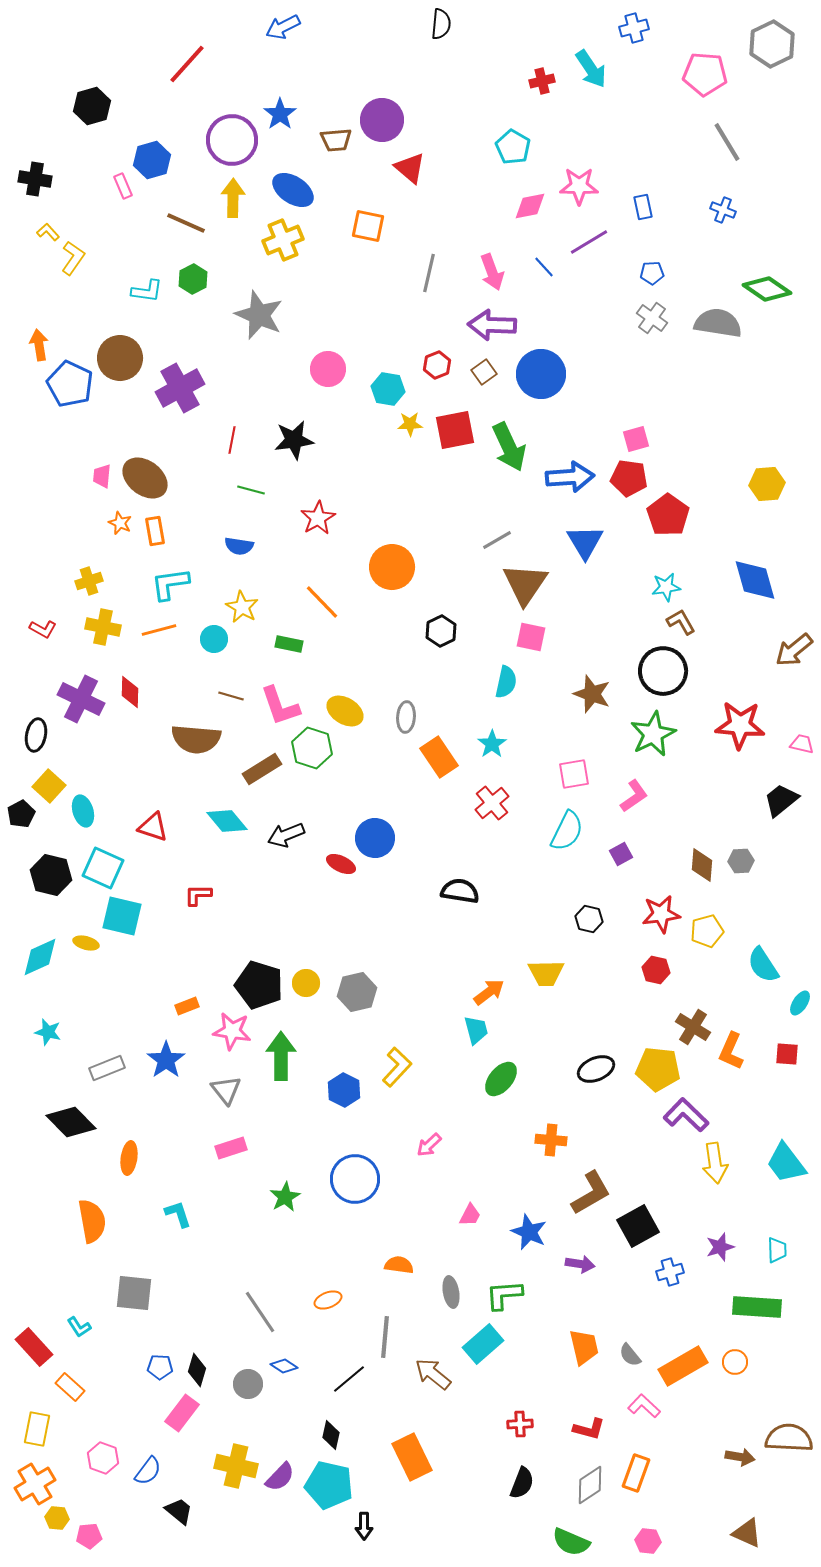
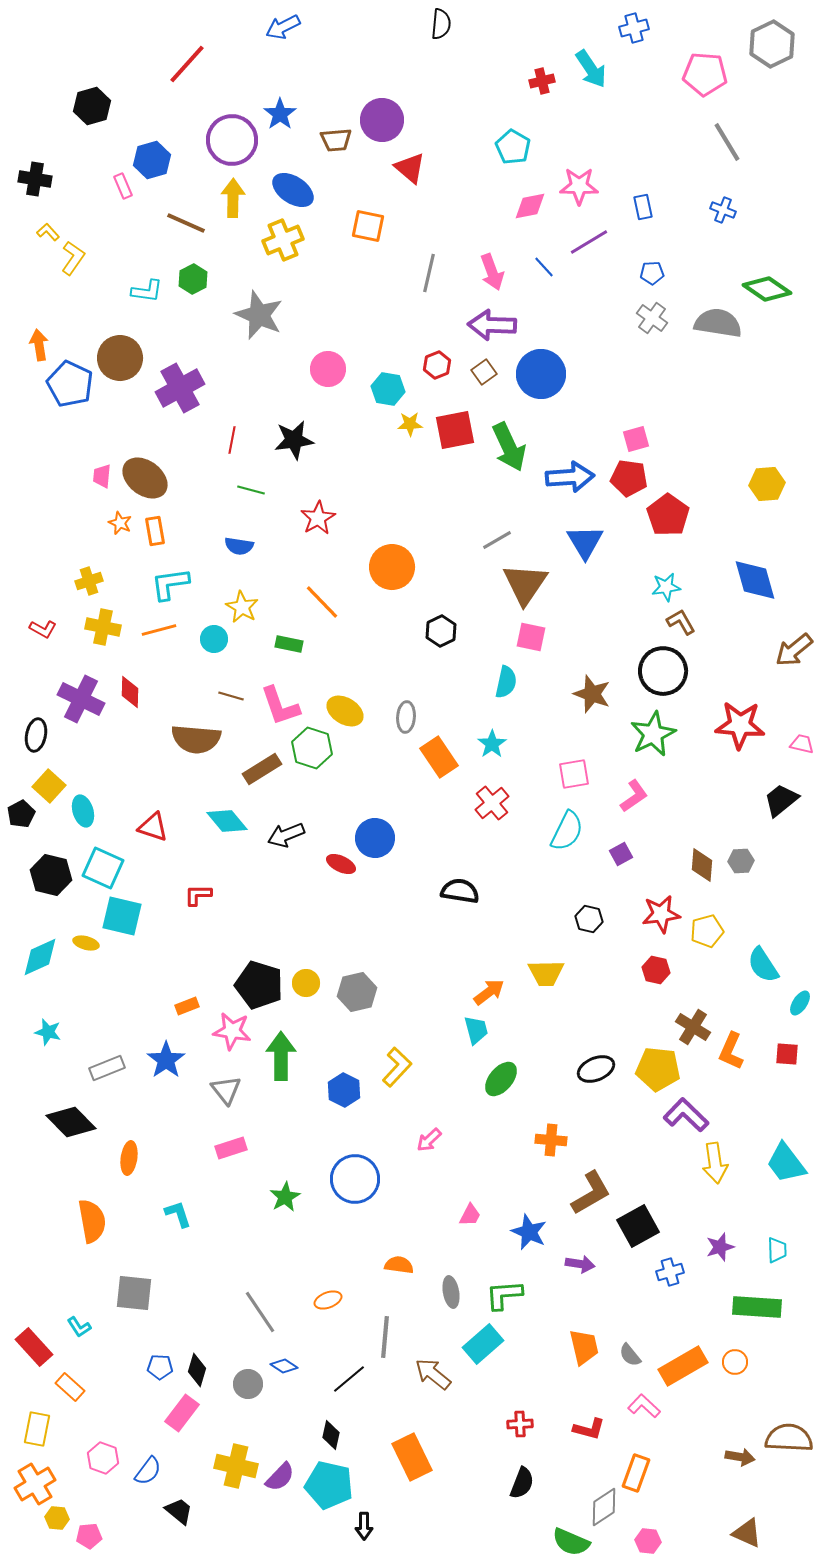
pink arrow at (429, 1145): moved 5 px up
gray diamond at (590, 1485): moved 14 px right, 22 px down
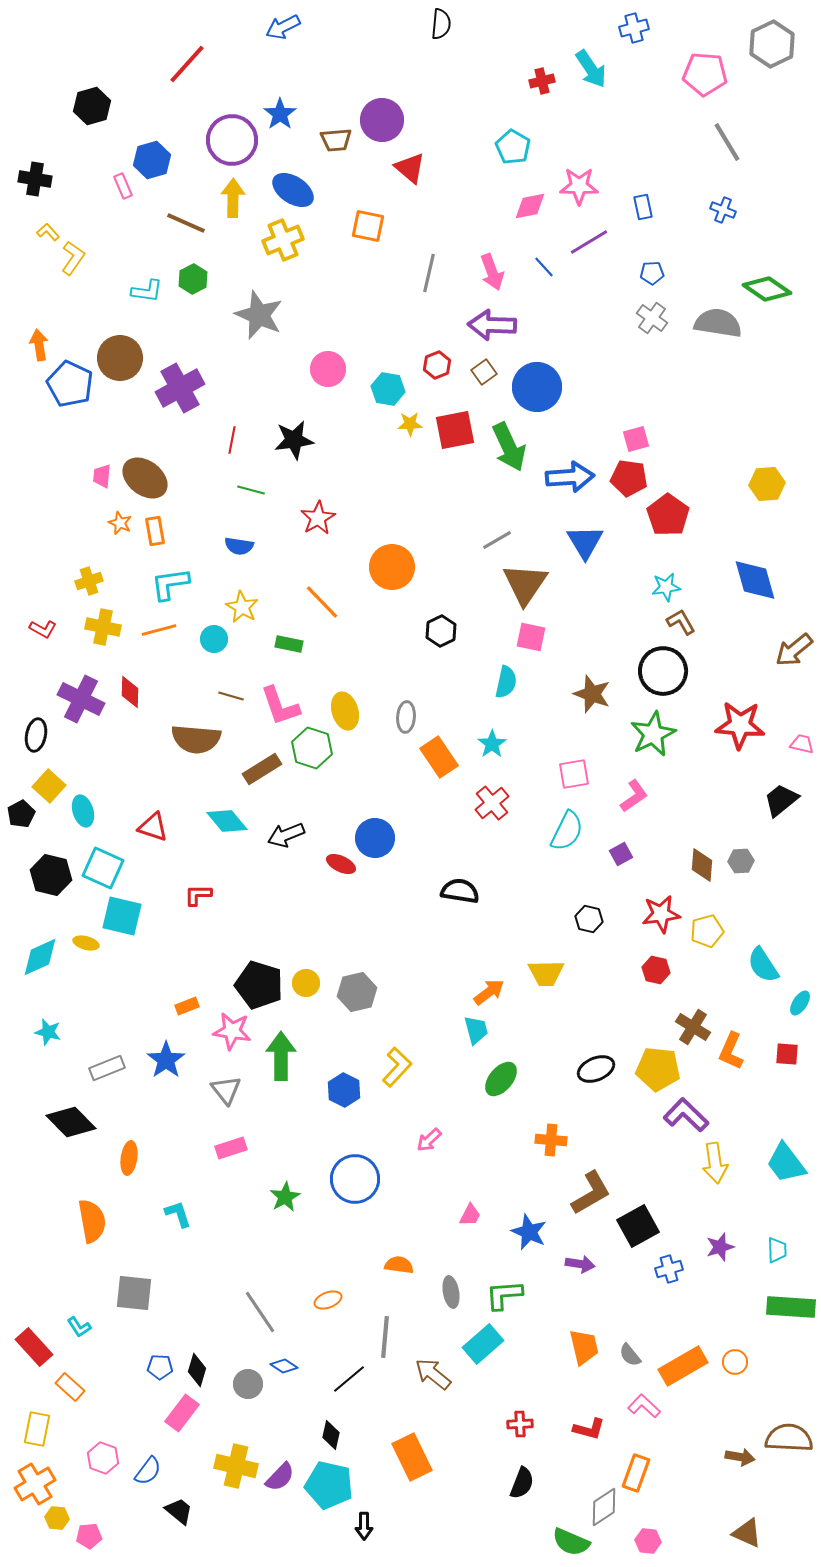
blue circle at (541, 374): moved 4 px left, 13 px down
yellow ellipse at (345, 711): rotated 42 degrees clockwise
blue cross at (670, 1272): moved 1 px left, 3 px up
green rectangle at (757, 1307): moved 34 px right
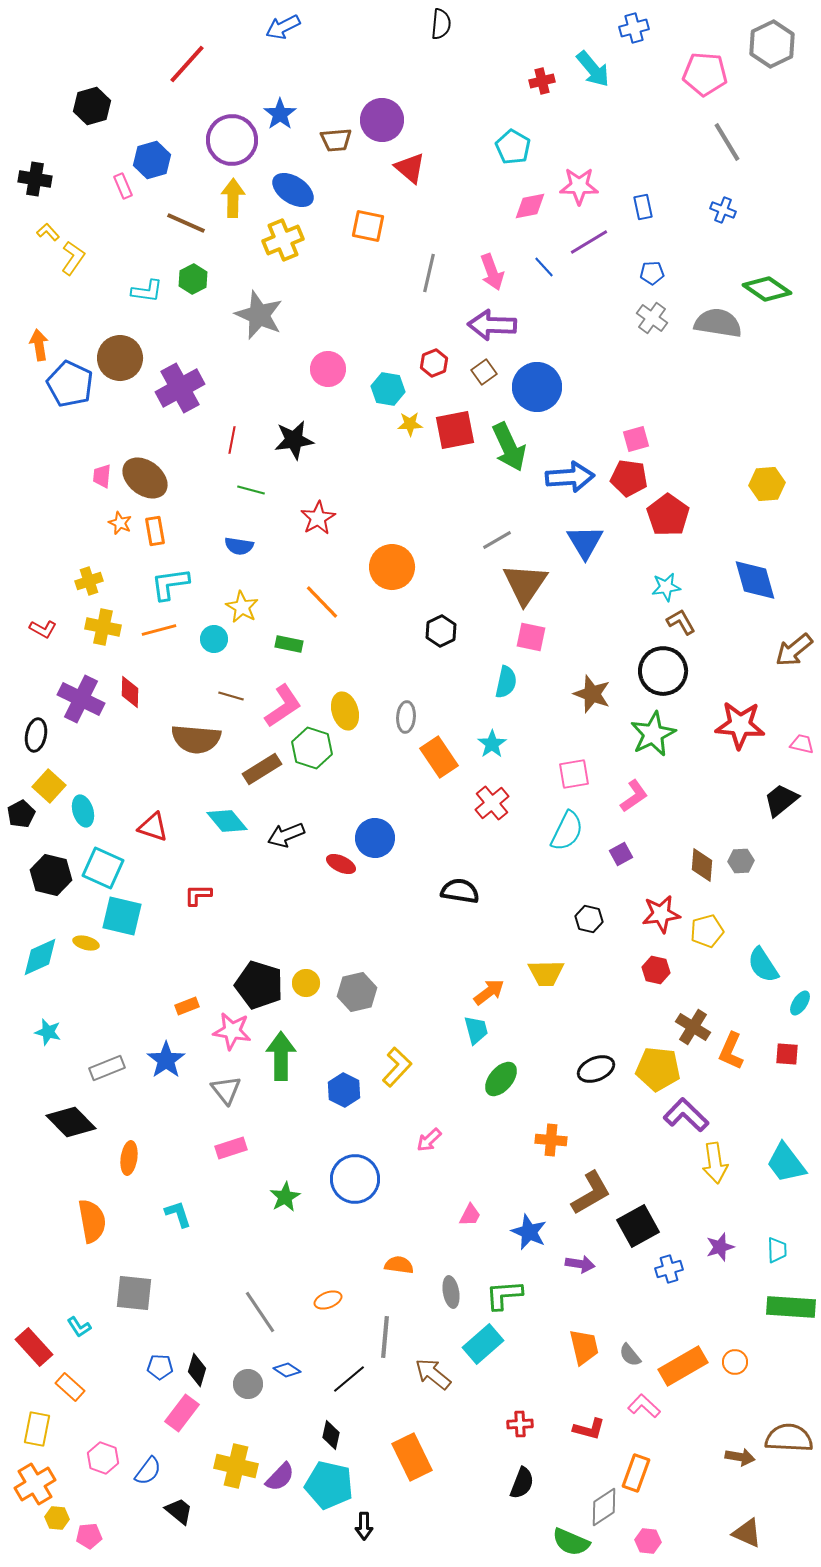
cyan arrow at (591, 69): moved 2 px right; rotated 6 degrees counterclockwise
red hexagon at (437, 365): moved 3 px left, 2 px up
pink L-shape at (280, 706): moved 3 px right; rotated 105 degrees counterclockwise
blue diamond at (284, 1366): moved 3 px right, 4 px down
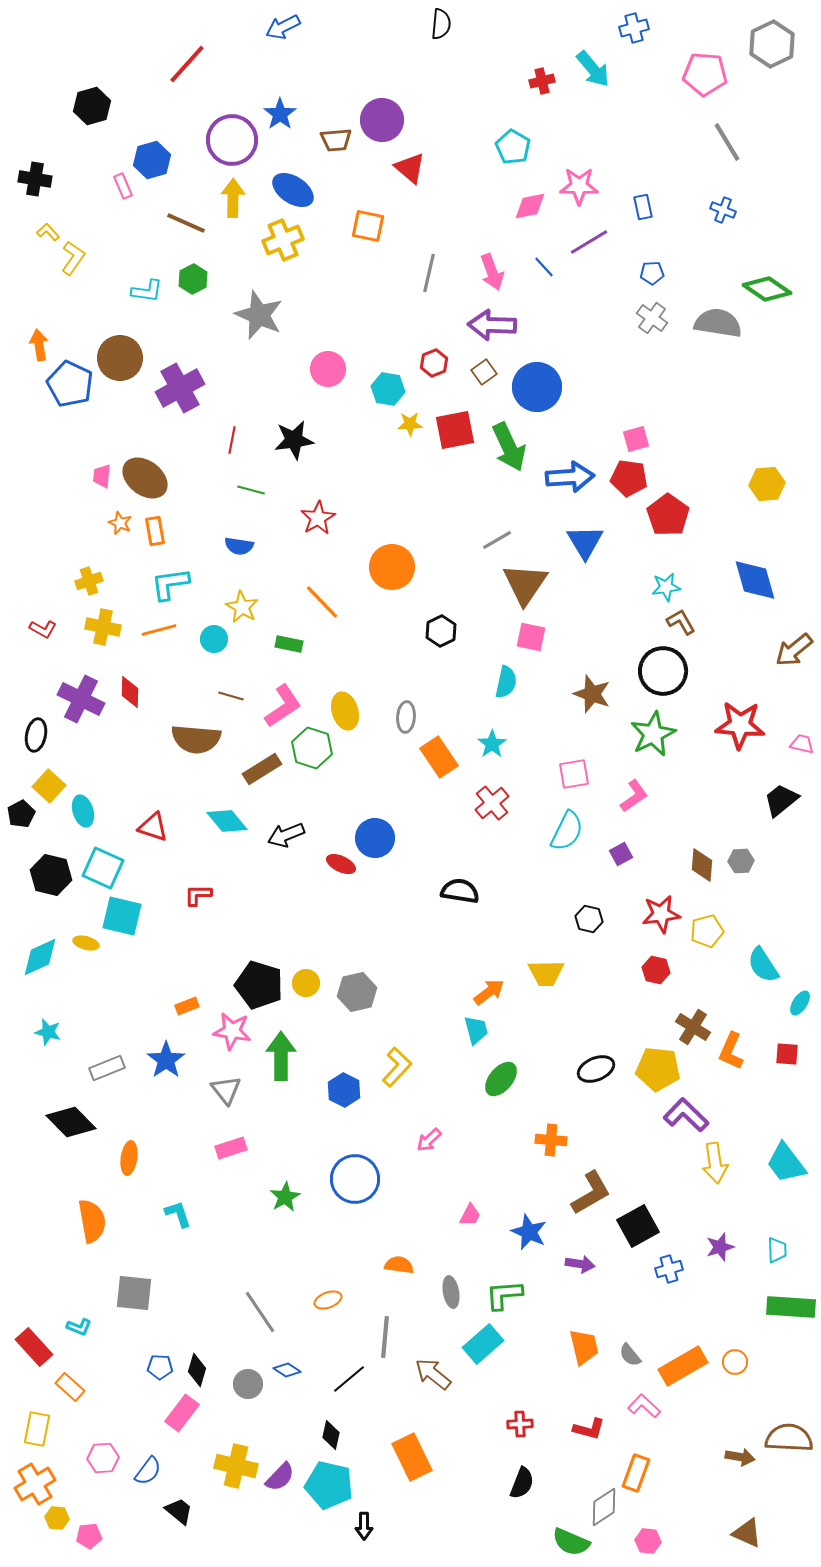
cyan L-shape at (79, 1327): rotated 35 degrees counterclockwise
pink hexagon at (103, 1458): rotated 24 degrees counterclockwise
